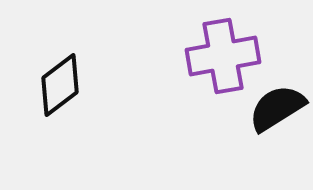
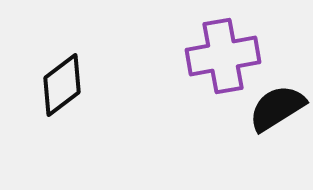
black diamond: moved 2 px right
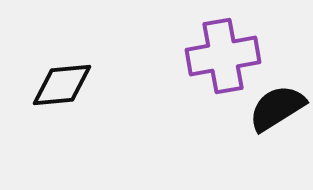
black diamond: rotated 32 degrees clockwise
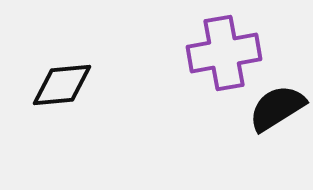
purple cross: moved 1 px right, 3 px up
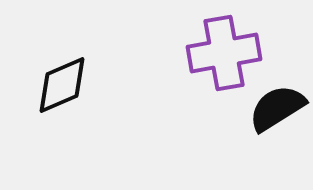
black diamond: rotated 18 degrees counterclockwise
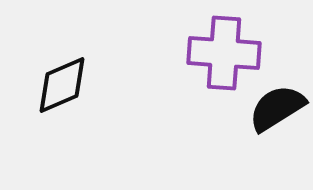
purple cross: rotated 14 degrees clockwise
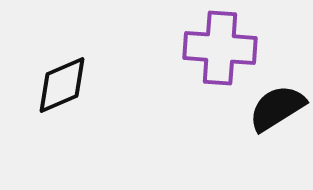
purple cross: moved 4 px left, 5 px up
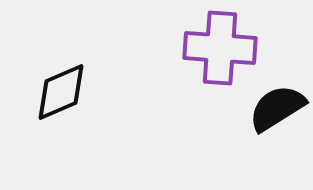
black diamond: moved 1 px left, 7 px down
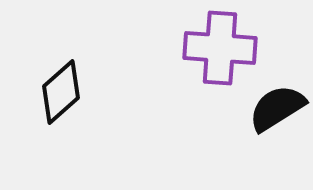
black diamond: rotated 18 degrees counterclockwise
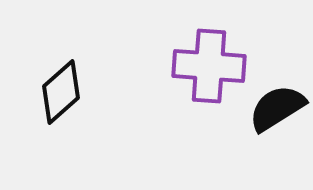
purple cross: moved 11 px left, 18 px down
